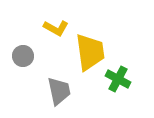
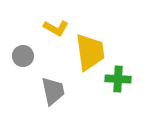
green cross: rotated 25 degrees counterclockwise
gray trapezoid: moved 6 px left
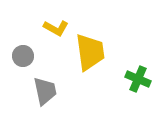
green cross: moved 20 px right; rotated 20 degrees clockwise
gray trapezoid: moved 8 px left
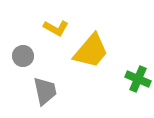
yellow trapezoid: moved 1 px right, 1 px up; rotated 48 degrees clockwise
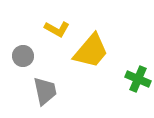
yellow L-shape: moved 1 px right, 1 px down
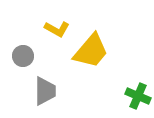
green cross: moved 17 px down
gray trapezoid: rotated 12 degrees clockwise
